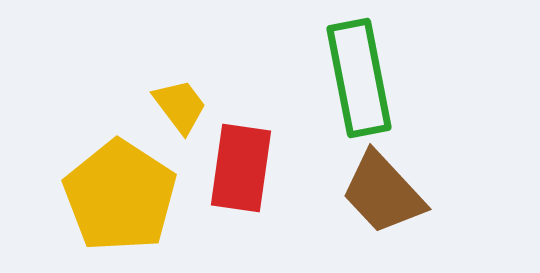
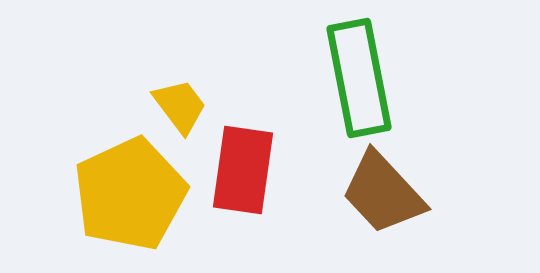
red rectangle: moved 2 px right, 2 px down
yellow pentagon: moved 10 px right, 2 px up; rotated 14 degrees clockwise
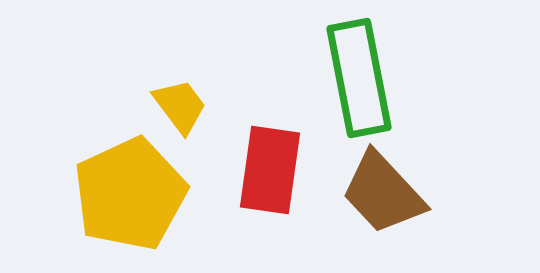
red rectangle: moved 27 px right
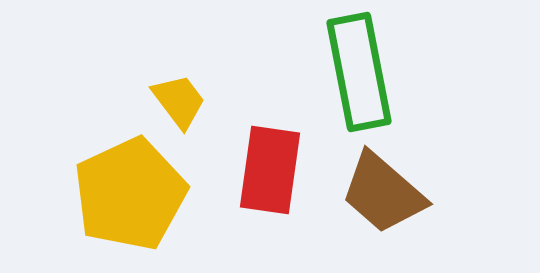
green rectangle: moved 6 px up
yellow trapezoid: moved 1 px left, 5 px up
brown trapezoid: rotated 6 degrees counterclockwise
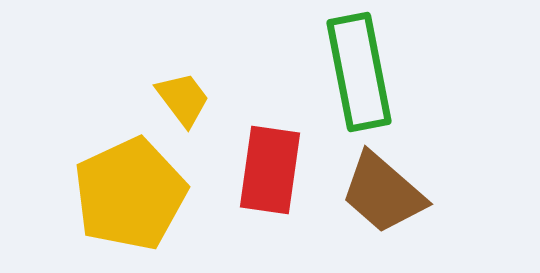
yellow trapezoid: moved 4 px right, 2 px up
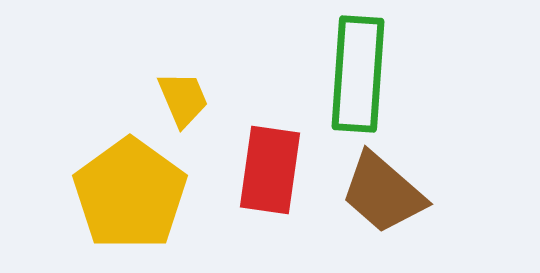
green rectangle: moved 1 px left, 2 px down; rotated 15 degrees clockwise
yellow trapezoid: rotated 14 degrees clockwise
yellow pentagon: rotated 11 degrees counterclockwise
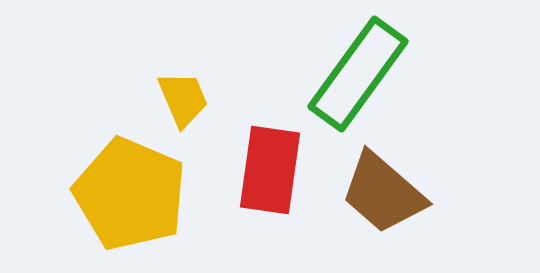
green rectangle: rotated 32 degrees clockwise
yellow pentagon: rotated 13 degrees counterclockwise
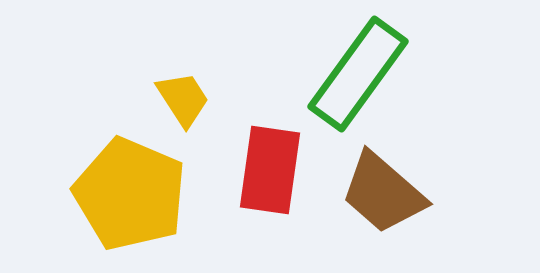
yellow trapezoid: rotated 10 degrees counterclockwise
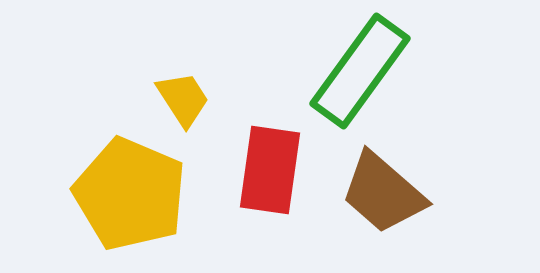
green rectangle: moved 2 px right, 3 px up
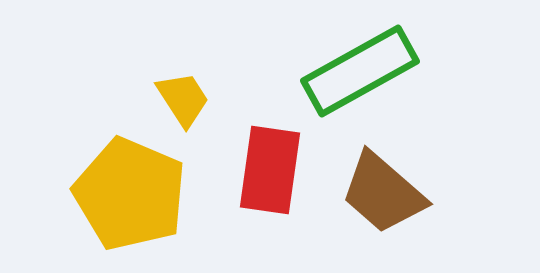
green rectangle: rotated 25 degrees clockwise
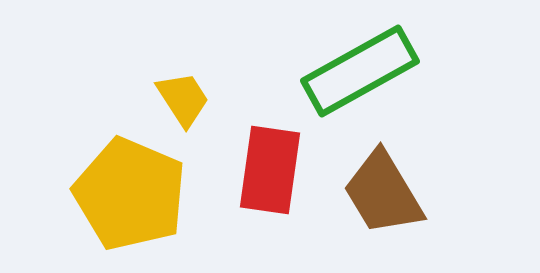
brown trapezoid: rotated 18 degrees clockwise
